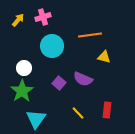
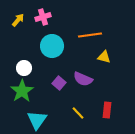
cyan triangle: moved 1 px right, 1 px down
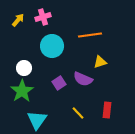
yellow triangle: moved 4 px left, 5 px down; rotated 32 degrees counterclockwise
purple square: rotated 16 degrees clockwise
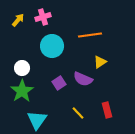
yellow triangle: rotated 16 degrees counterclockwise
white circle: moved 2 px left
red rectangle: rotated 21 degrees counterclockwise
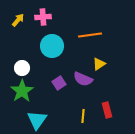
pink cross: rotated 14 degrees clockwise
yellow triangle: moved 1 px left, 2 px down
yellow line: moved 5 px right, 3 px down; rotated 48 degrees clockwise
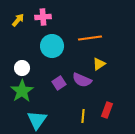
orange line: moved 3 px down
purple semicircle: moved 1 px left, 1 px down
red rectangle: rotated 35 degrees clockwise
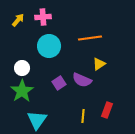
cyan circle: moved 3 px left
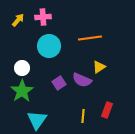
yellow triangle: moved 3 px down
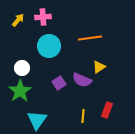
green star: moved 2 px left
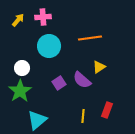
purple semicircle: rotated 18 degrees clockwise
cyan triangle: rotated 15 degrees clockwise
